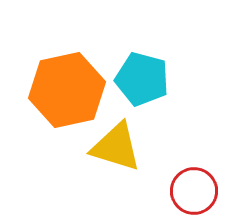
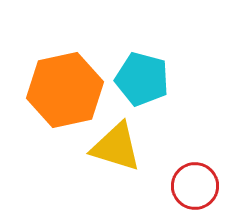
orange hexagon: moved 2 px left
red circle: moved 1 px right, 5 px up
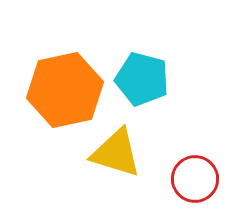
yellow triangle: moved 6 px down
red circle: moved 7 px up
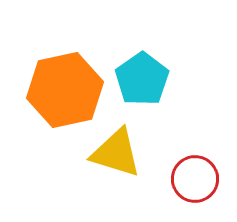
cyan pentagon: rotated 22 degrees clockwise
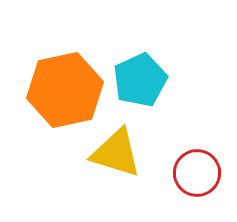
cyan pentagon: moved 2 px left, 1 px down; rotated 10 degrees clockwise
red circle: moved 2 px right, 6 px up
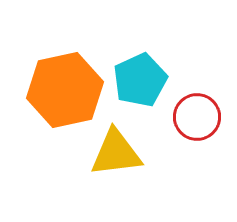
yellow triangle: rotated 24 degrees counterclockwise
red circle: moved 56 px up
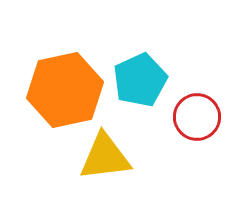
yellow triangle: moved 11 px left, 4 px down
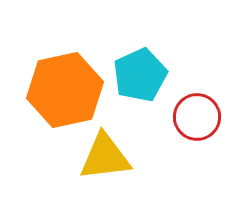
cyan pentagon: moved 5 px up
